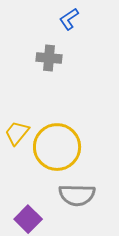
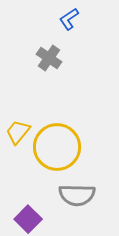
gray cross: rotated 30 degrees clockwise
yellow trapezoid: moved 1 px right, 1 px up
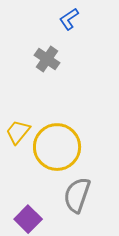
gray cross: moved 2 px left, 1 px down
gray semicircle: rotated 108 degrees clockwise
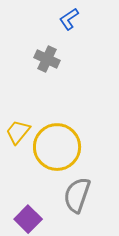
gray cross: rotated 10 degrees counterclockwise
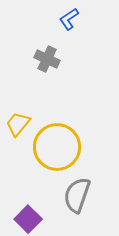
yellow trapezoid: moved 8 px up
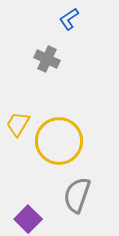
yellow trapezoid: rotated 8 degrees counterclockwise
yellow circle: moved 2 px right, 6 px up
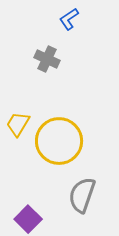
gray semicircle: moved 5 px right
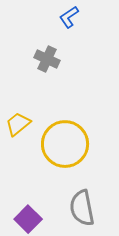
blue L-shape: moved 2 px up
yellow trapezoid: rotated 20 degrees clockwise
yellow circle: moved 6 px right, 3 px down
gray semicircle: moved 13 px down; rotated 30 degrees counterclockwise
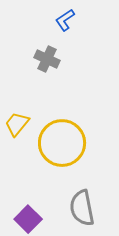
blue L-shape: moved 4 px left, 3 px down
yellow trapezoid: moved 1 px left; rotated 12 degrees counterclockwise
yellow circle: moved 3 px left, 1 px up
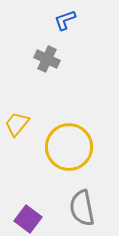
blue L-shape: rotated 15 degrees clockwise
yellow circle: moved 7 px right, 4 px down
purple square: rotated 8 degrees counterclockwise
